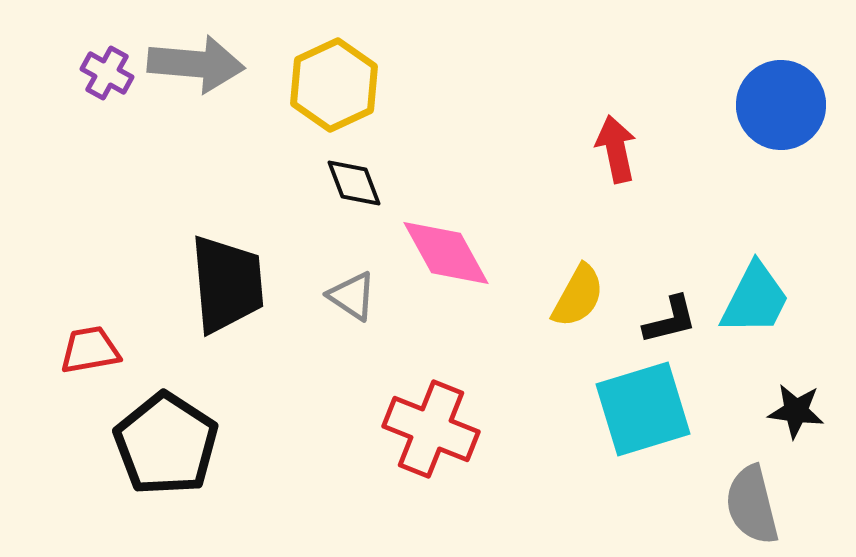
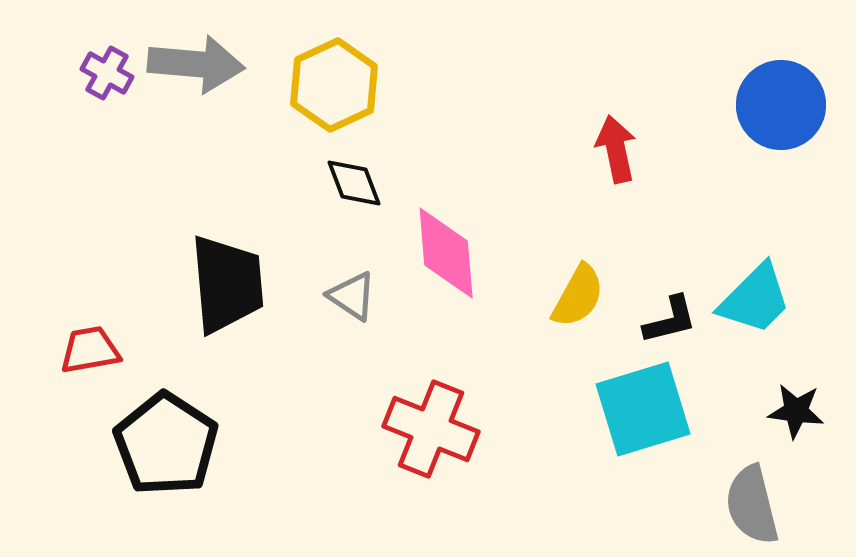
pink diamond: rotated 24 degrees clockwise
cyan trapezoid: rotated 18 degrees clockwise
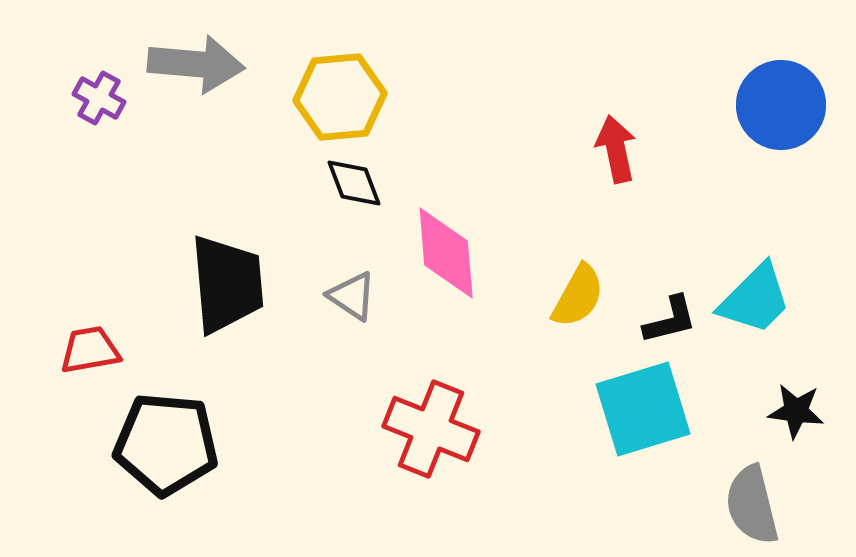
purple cross: moved 8 px left, 25 px down
yellow hexagon: moved 6 px right, 12 px down; rotated 20 degrees clockwise
black pentagon: rotated 28 degrees counterclockwise
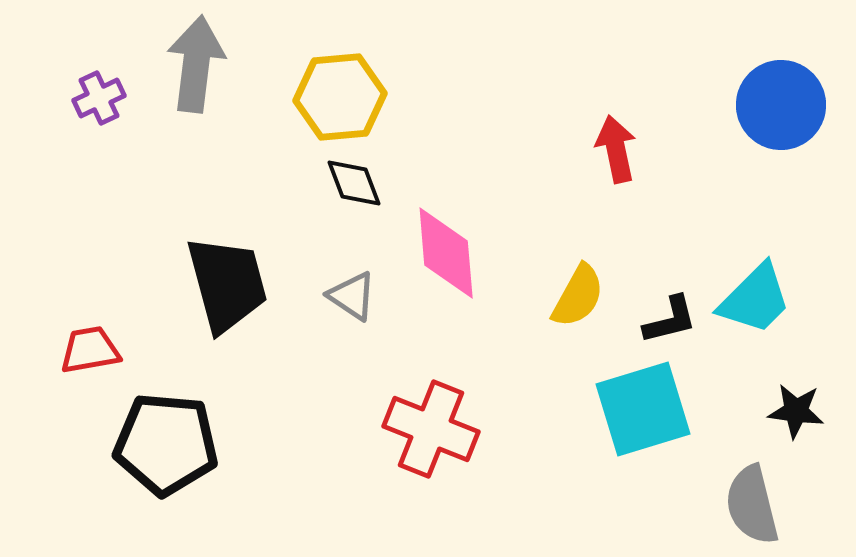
gray arrow: rotated 88 degrees counterclockwise
purple cross: rotated 36 degrees clockwise
black trapezoid: rotated 10 degrees counterclockwise
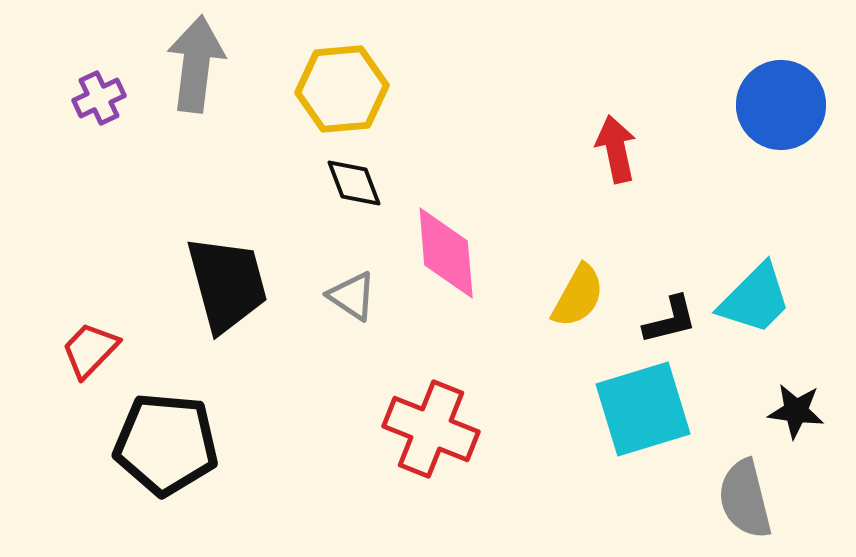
yellow hexagon: moved 2 px right, 8 px up
red trapezoid: rotated 36 degrees counterclockwise
gray semicircle: moved 7 px left, 6 px up
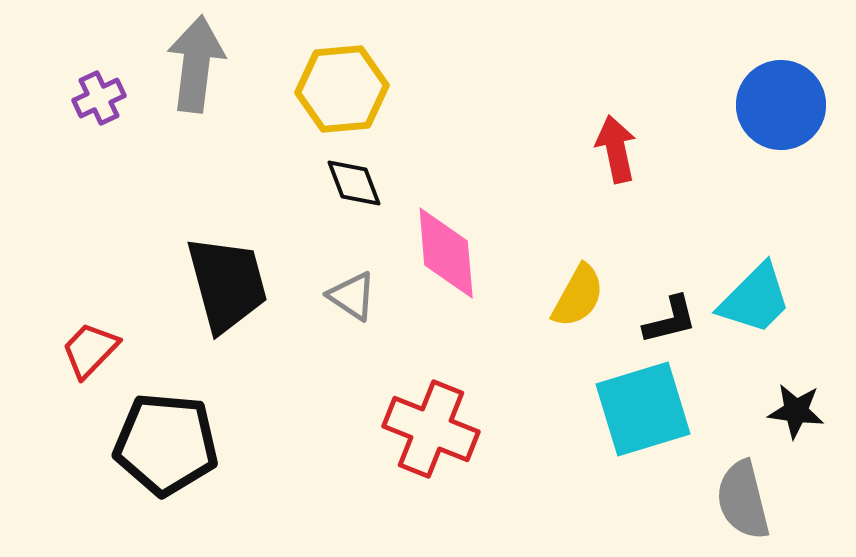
gray semicircle: moved 2 px left, 1 px down
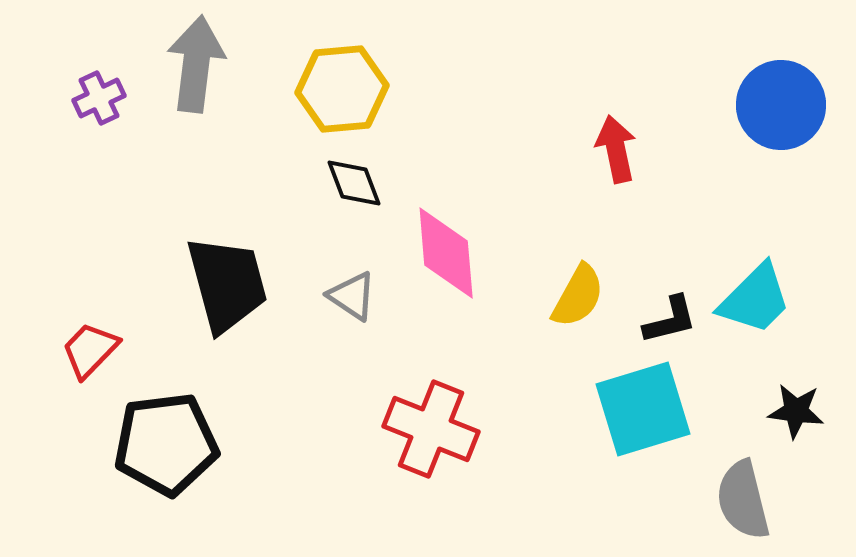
black pentagon: rotated 12 degrees counterclockwise
